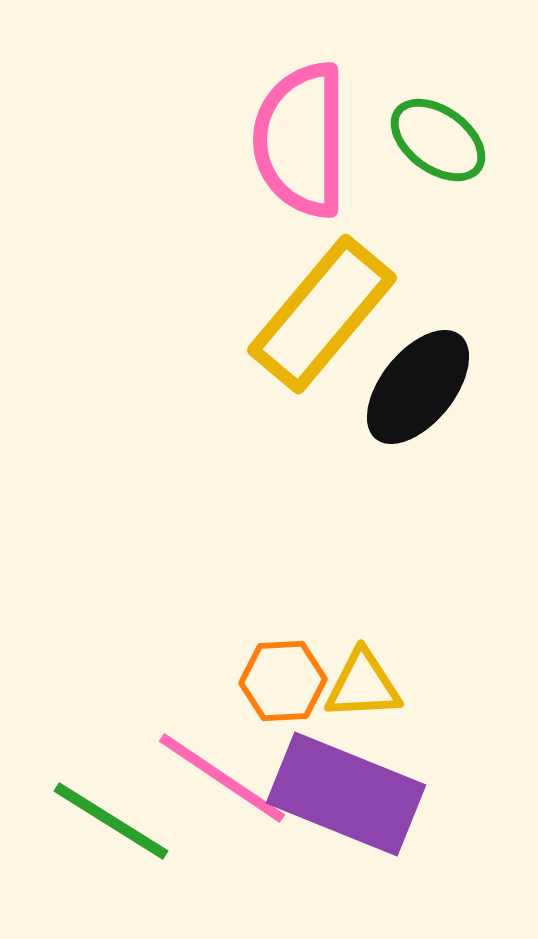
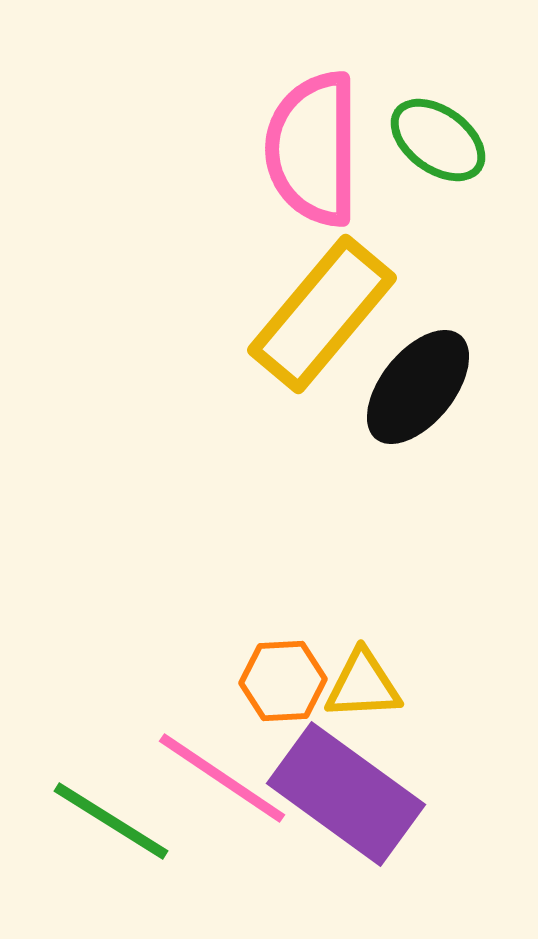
pink semicircle: moved 12 px right, 9 px down
purple rectangle: rotated 14 degrees clockwise
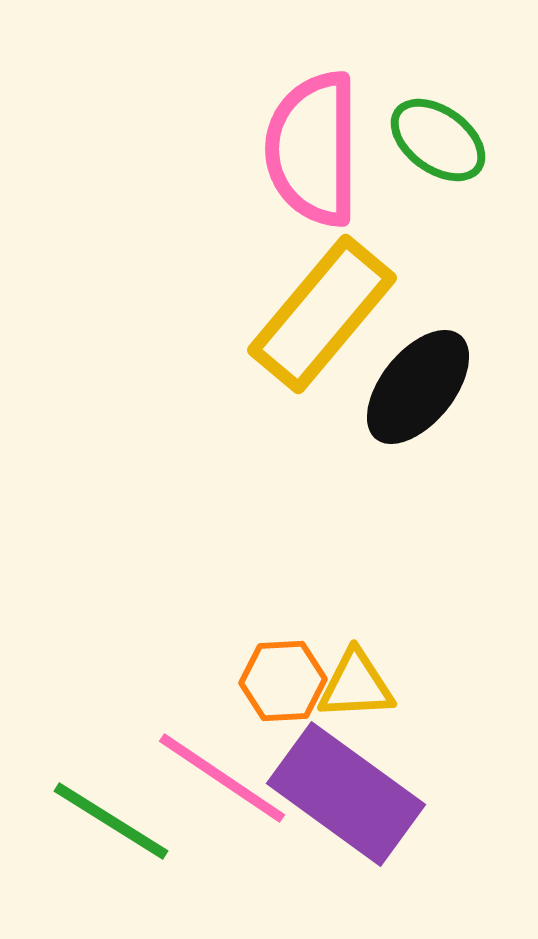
yellow triangle: moved 7 px left
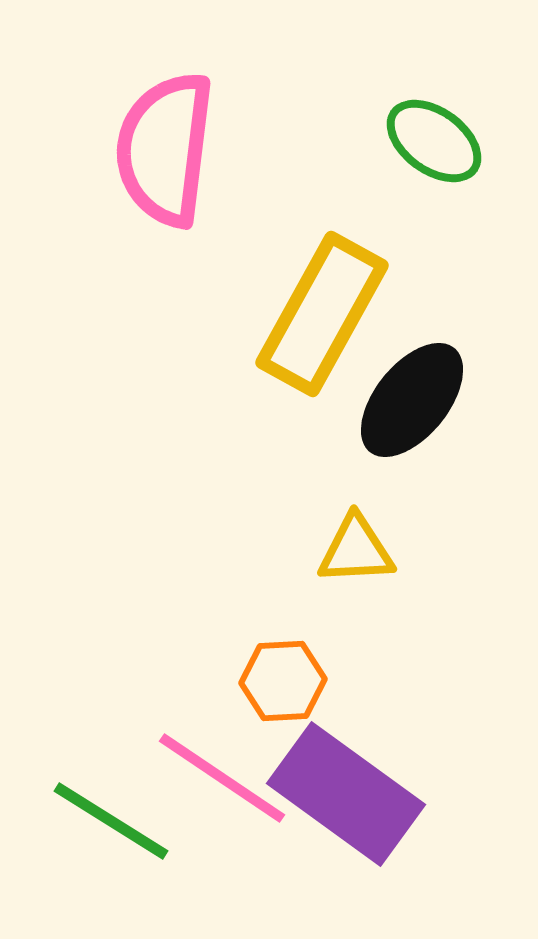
green ellipse: moved 4 px left, 1 px down
pink semicircle: moved 148 px left; rotated 7 degrees clockwise
yellow rectangle: rotated 11 degrees counterclockwise
black ellipse: moved 6 px left, 13 px down
yellow triangle: moved 135 px up
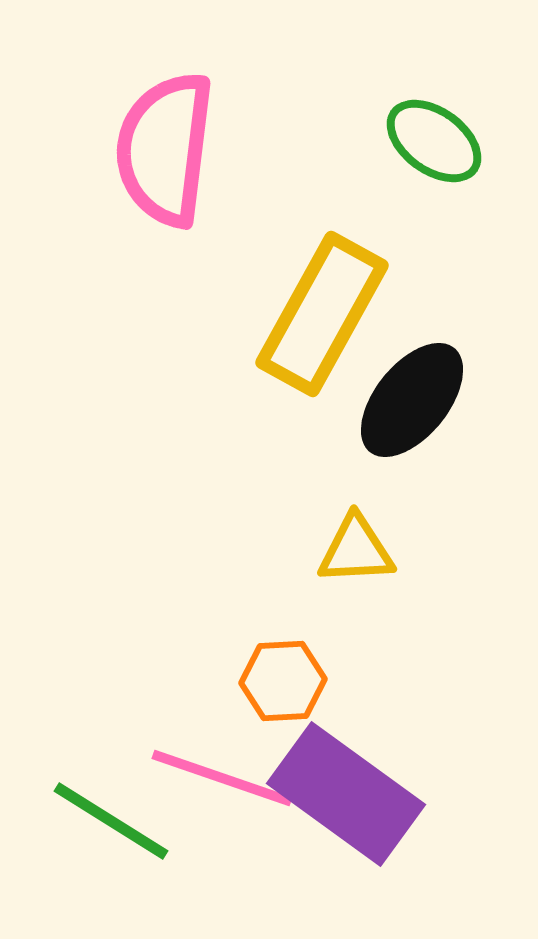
pink line: rotated 15 degrees counterclockwise
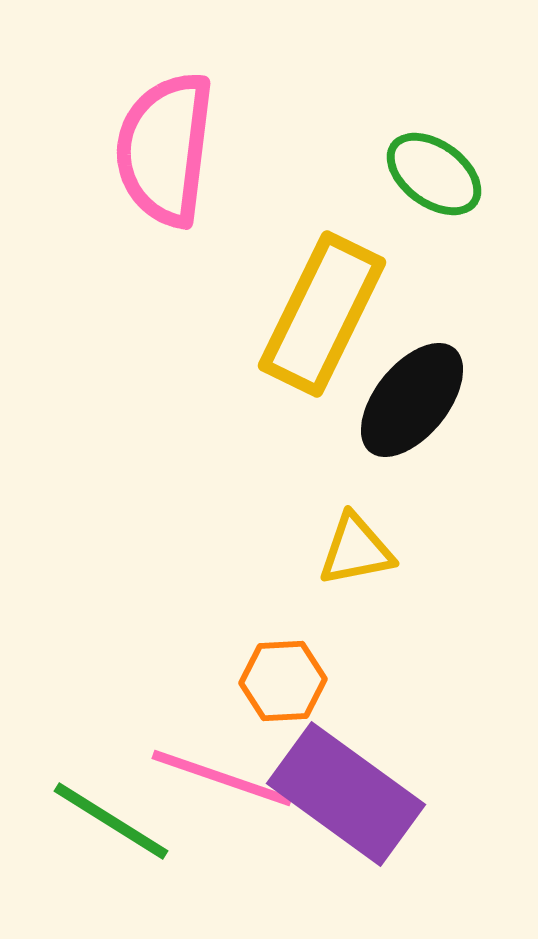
green ellipse: moved 33 px down
yellow rectangle: rotated 3 degrees counterclockwise
yellow triangle: rotated 8 degrees counterclockwise
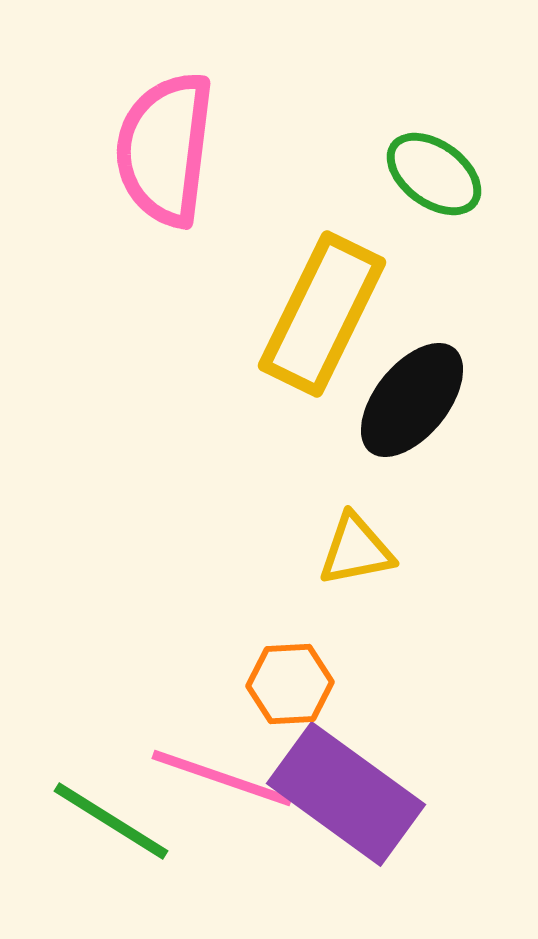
orange hexagon: moved 7 px right, 3 px down
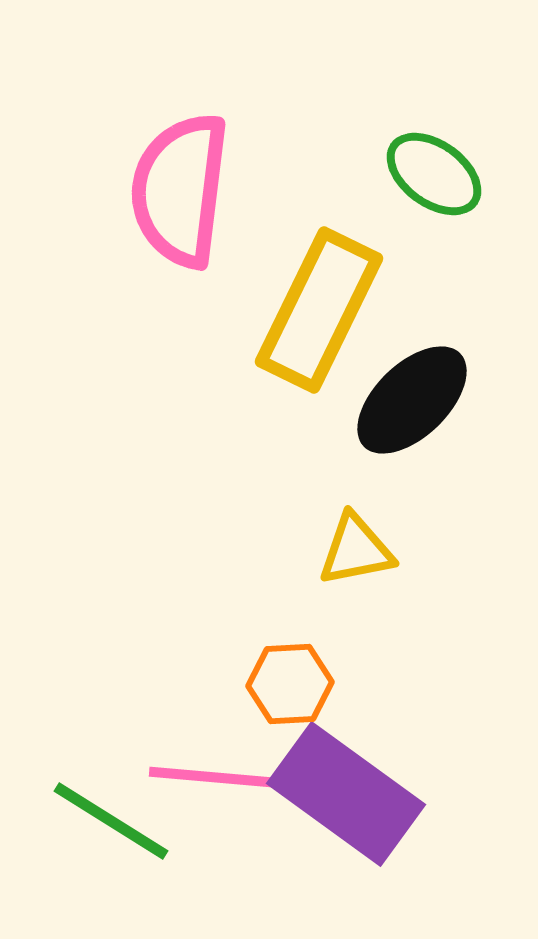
pink semicircle: moved 15 px right, 41 px down
yellow rectangle: moved 3 px left, 4 px up
black ellipse: rotated 7 degrees clockwise
pink line: rotated 14 degrees counterclockwise
